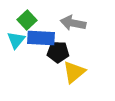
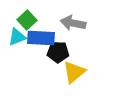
cyan triangle: moved 1 px right, 3 px up; rotated 30 degrees clockwise
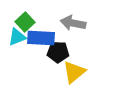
green square: moved 2 px left, 2 px down
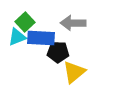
gray arrow: rotated 10 degrees counterclockwise
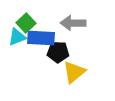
green square: moved 1 px right, 1 px down
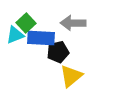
cyan triangle: moved 2 px left, 2 px up
black pentagon: rotated 15 degrees counterclockwise
yellow triangle: moved 3 px left, 4 px down
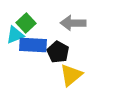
blue rectangle: moved 8 px left, 7 px down
black pentagon: rotated 30 degrees counterclockwise
yellow triangle: moved 1 px up
